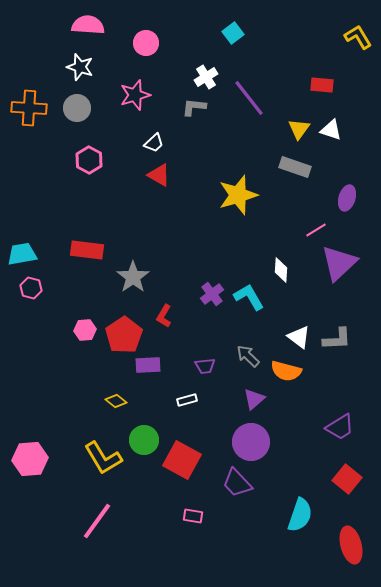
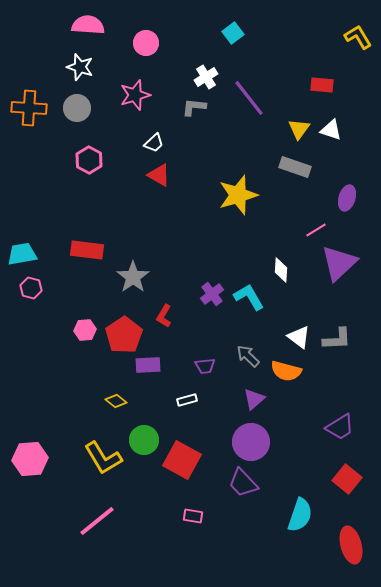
purple trapezoid at (237, 483): moved 6 px right
pink line at (97, 521): rotated 15 degrees clockwise
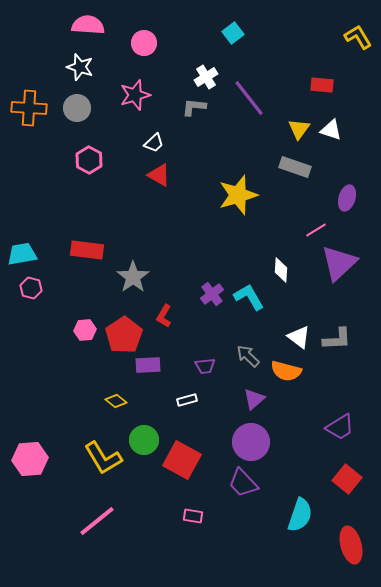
pink circle at (146, 43): moved 2 px left
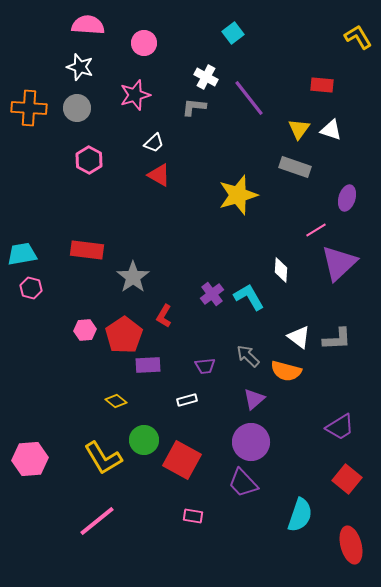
white cross at (206, 77): rotated 30 degrees counterclockwise
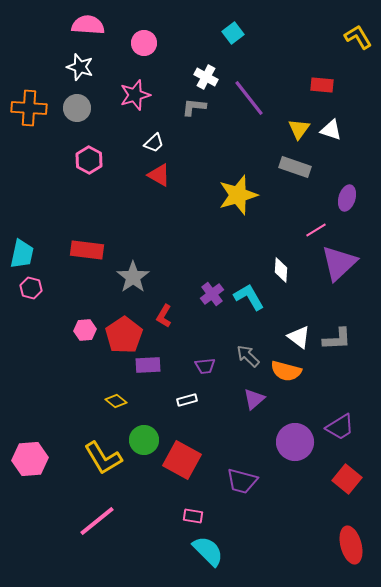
cyan trapezoid at (22, 254): rotated 112 degrees clockwise
purple circle at (251, 442): moved 44 px right
purple trapezoid at (243, 483): moved 1 px left, 2 px up; rotated 32 degrees counterclockwise
cyan semicircle at (300, 515): moved 92 px left, 36 px down; rotated 64 degrees counterclockwise
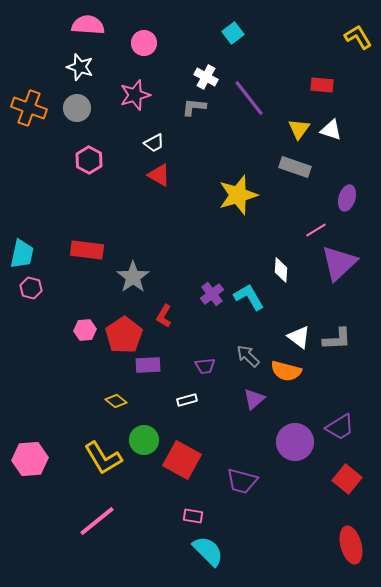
orange cross at (29, 108): rotated 16 degrees clockwise
white trapezoid at (154, 143): rotated 15 degrees clockwise
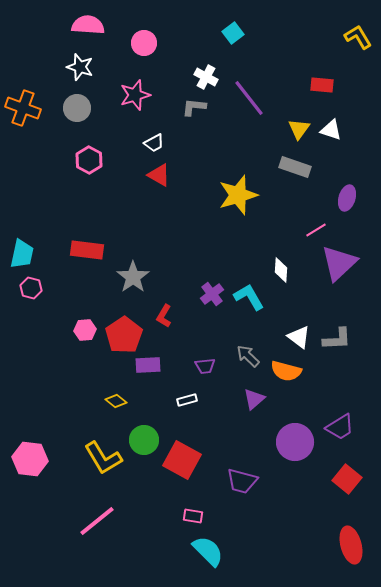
orange cross at (29, 108): moved 6 px left
pink hexagon at (30, 459): rotated 12 degrees clockwise
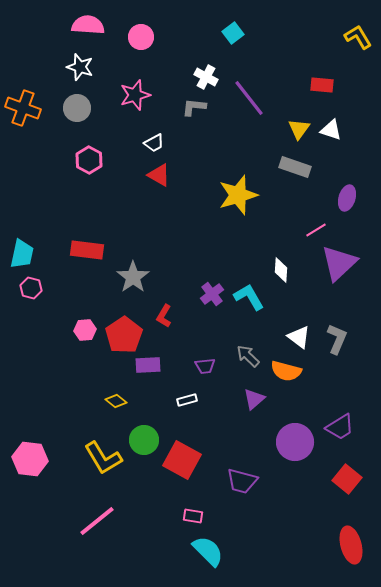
pink circle at (144, 43): moved 3 px left, 6 px up
gray L-shape at (337, 339): rotated 64 degrees counterclockwise
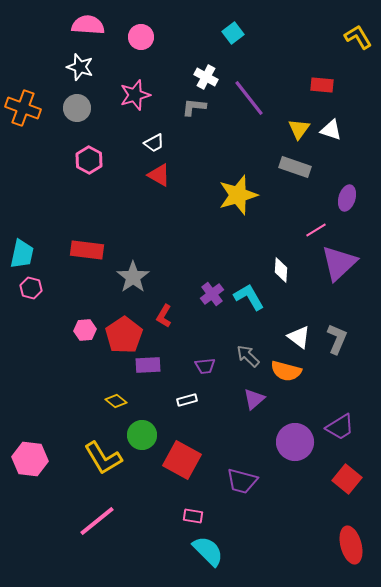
green circle at (144, 440): moved 2 px left, 5 px up
